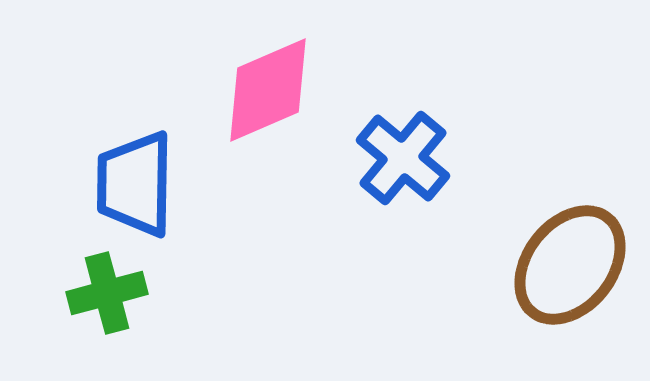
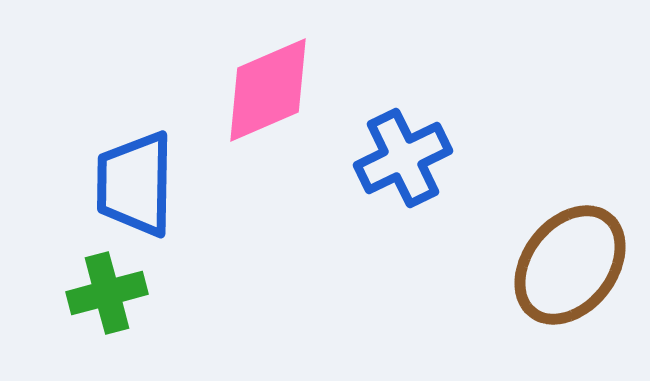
blue cross: rotated 24 degrees clockwise
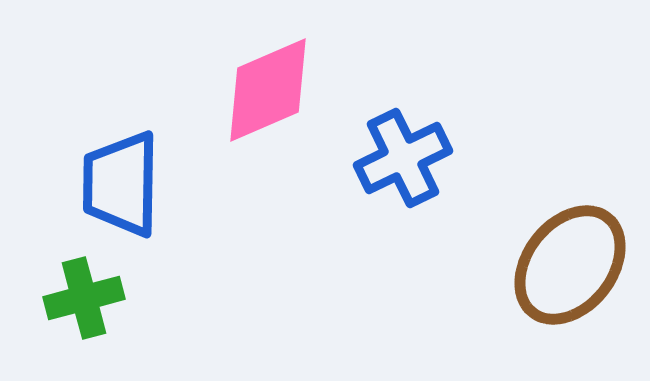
blue trapezoid: moved 14 px left
green cross: moved 23 px left, 5 px down
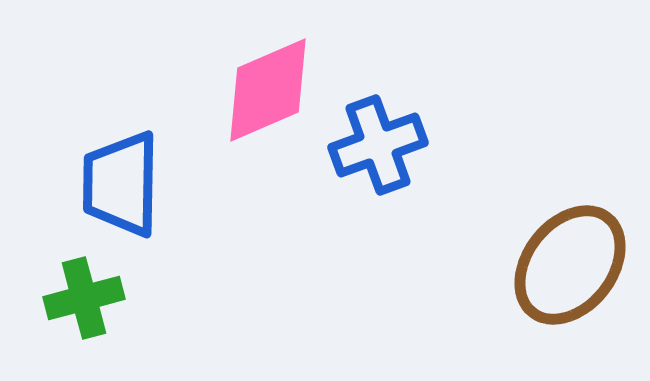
blue cross: moved 25 px left, 13 px up; rotated 6 degrees clockwise
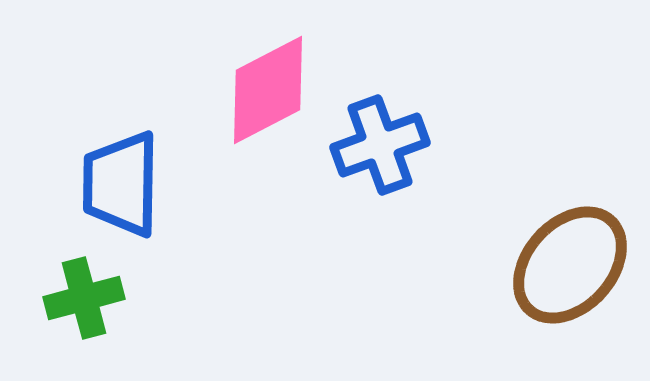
pink diamond: rotated 4 degrees counterclockwise
blue cross: moved 2 px right
brown ellipse: rotated 4 degrees clockwise
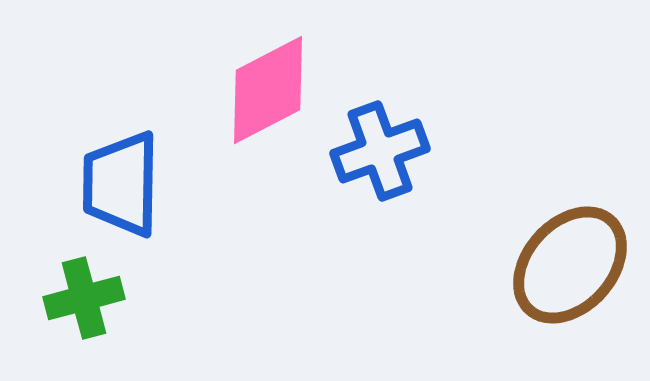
blue cross: moved 6 px down
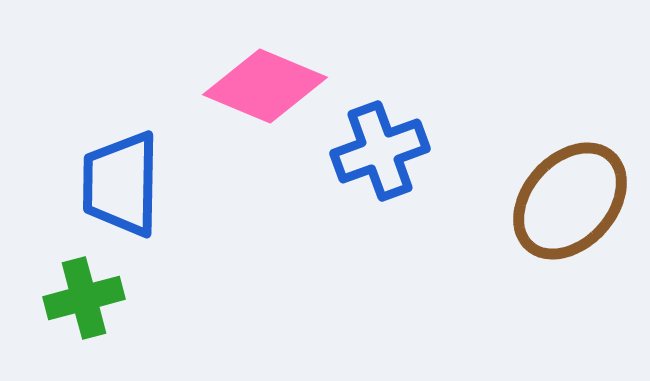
pink diamond: moved 3 px left, 4 px up; rotated 50 degrees clockwise
brown ellipse: moved 64 px up
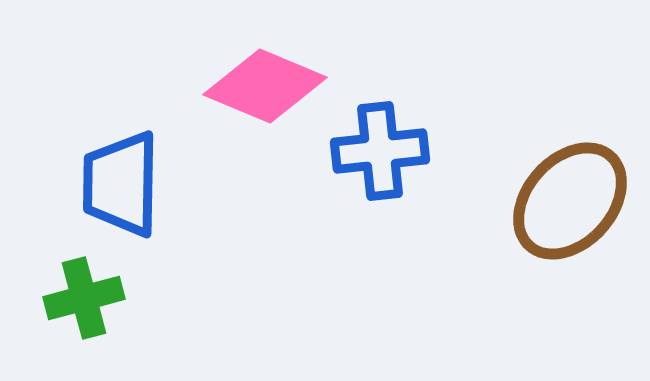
blue cross: rotated 14 degrees clockwise
